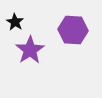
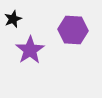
black star: moved 2 px left, 3 px up; rotated 18 degrees clockwise
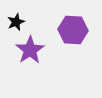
black star: moved 3 px right, 3 px down
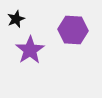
black star: moved 3 px up
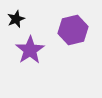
purple hexagon: rotated 16 degrees counterclockwise
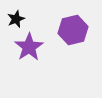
purple star: moved 1 px left, 3 px up
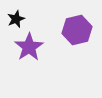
purple hexagon: moved 4 px right
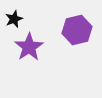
black star: moved 2 px left
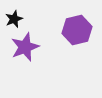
purple star: moved 4 px left; rotated 12 degrees clockwise
